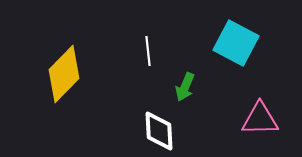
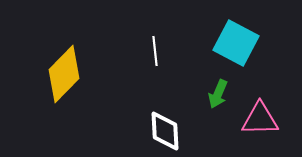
white line: moved 7 px right
green arrow: moved 33 px right, 7 px down
white diamond: moved 6 px right
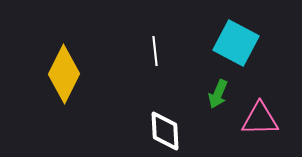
yellow diamond: rotated 18 degrees counterclockwise
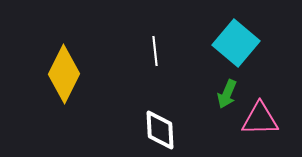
cyan square: rotated 12 degrees clockwise
green arrow: moved 9 px right
white diamond: moved 5 px left, 1 px up
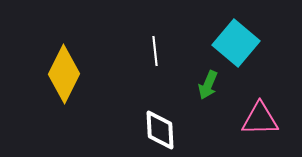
green arrow: moved 19 px left, 9 px up
